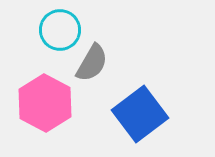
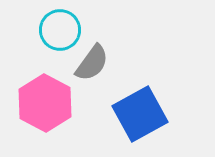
gray semicircle: rotated 6 degrees clockwise
blue square: rotated 8 degrees clockwise
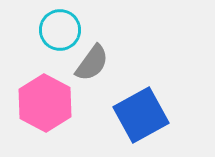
blue square: moved 1 px right, 1 px down
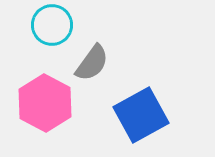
cyan circle: moved 8 px left, 5 px up
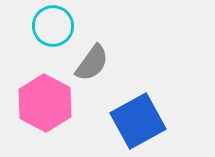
cyan circle: moved 1 px right, 1 px down
blue square: moved 3 px left, 6 px down
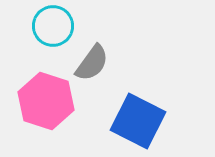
pink hexagon: moved 1 px right, 2 px up; rotated 10 degrees counterclockwise
blue square: rotated 34 degrees counterclockwise
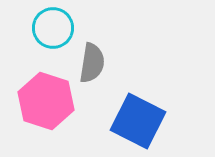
cyan circle: moved 2 px down
gray semicircle: rotated 27 degrees counterclockwise
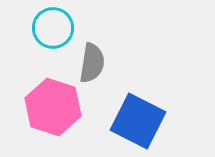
pink hexagon: moved 7 px right, 6 px down
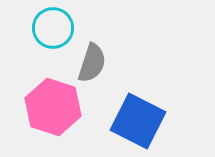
gray semicircle: rotated 9 degrees clockwise
